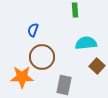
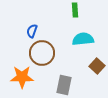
blue semicircle: moved 1 px left, 1 px down
cyan semicircle: moved 3 px left, 4 px up
brown circle: moved 4 px up
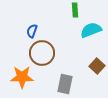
cyan semicircle: moved 8 px right, 9 px up; rotated 15 degrees counterclockwise
gray rectangle: moved 1 px right, 1 px up
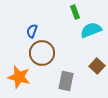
green rectangle: moved 2 px down; rotated 16 degrees counterclockwise
orange star: moved 3 px left; rotated 15 degrees clockwise
gray rectangle: moved 1 px right, 3 px up
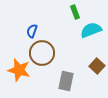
orange star: moved 7 px up
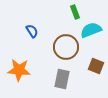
blue semicircle: rotated 128 degrees clockwise
brown circle: moved 24 px right, 6 px up
brown square: moved 1 px left; rotated 21 degrees counterclockwise
orange star: rotated 10 degrees counterclockwise
gray rectangle: moved 4 px left, 2 px up
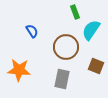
cyan semicircle: rotated 35 degrees counterclockwise
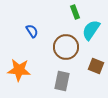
gray rectangle: moved 2 px down
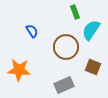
brown square: moved 3 px left, 1 px down
gray rectangle: moved 2 px right, 4 px down; rotated 54 degrees clockwise
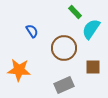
green rectangle: rotated 24 degrees counterclockwise
cyan semicircle: moved 1 px up
brown circle: moved 2 px left, 1 px down
brown square: rotated 21 degrees counterclockwise
